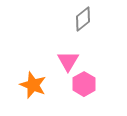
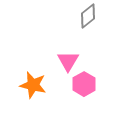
gray diamond: moved 5 px right, 3 px up
orange star: rotated 8 degrees counterclockwise
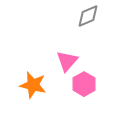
gray diamond: rotated 15 degrees clockwise
pink triangle: moved 1 px left; rotated 10 degrees clockwise
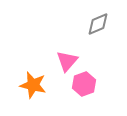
gray diamond: moved 10 px right, 8 px down
pink hexagon: rotated 10 degrees clockwise
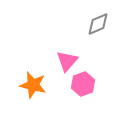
pink hexagon: moved 1 px left
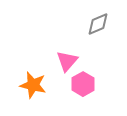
pink hexagon: rotated 10 degrees counterclockwise
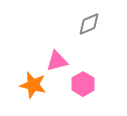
gray diamond: moved 9 px left
pink triangle: moved 10 px left; rotated 35 degrees clockwise
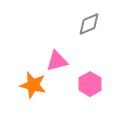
pink hexagon: moved 7 px right
